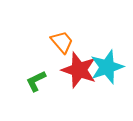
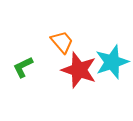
cyan star: moved 5 px right, 5 px up
green L-shape: moved 13 px left, 14 px up
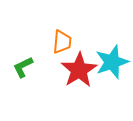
orange trapezoid: rotated 45 degrees clockwise
red star: rotated 21 degrees clockwise
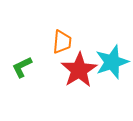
green L-shape: moved 1 px left
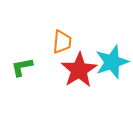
green L-shape: rotated 15 degrees clockwise
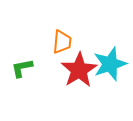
cyan star: moved 2 px left, 2 px down
green L-shape: moved 1 px down
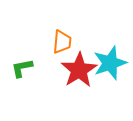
cyan star: moved 1 px up
